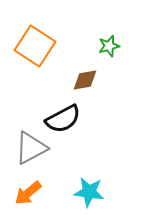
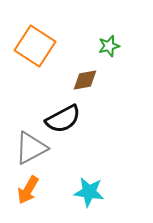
orange arrow: moved 3 px up; rotated 20 degrees counterclockwise
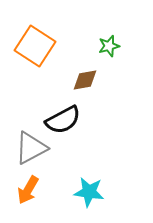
black semicircle: moved 1 px down
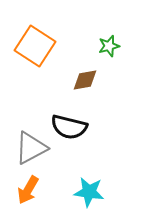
black semicircle: moved 6 px right, 7 px down; rotated 42 degrees clockwise
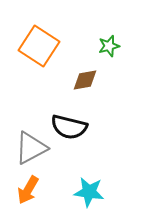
orange square: moved 4 px right
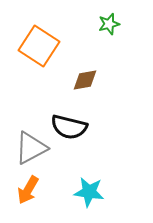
green star: moved 22 px up
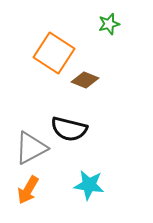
orange square: moved 15 px right, 7 px down
brown diamond: rotated 32 degrees clockwise
black semicircle: moved 2 px down
cyan star: moved 7 px up
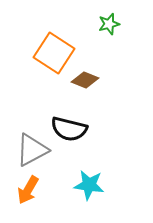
gray triangle: moved 1 px right, 2 px down
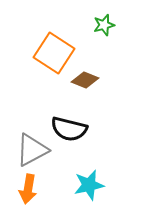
green star: moved 5 px left, 1 px down
cyan star: rotated 20 degrees counterclockwise
orange arrow: moved 1 px up; rotated 20 degrees counterclockwise
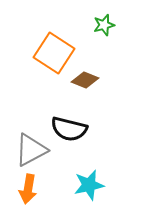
gray triangle: moved 1 px left
